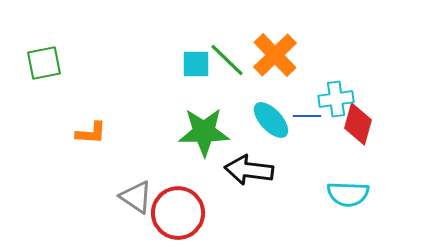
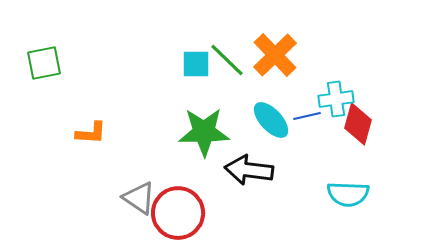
blue line: rotated 12 degrees counterclockwise
gray triangle: moved 3 px right, 1 px down
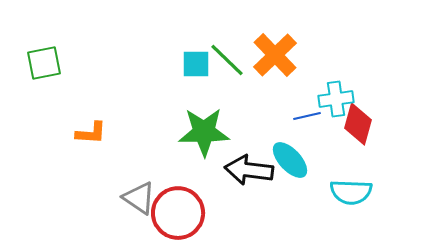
cyan ellipse: moved 19 px right, 40 px down
cyan semicircle: moved 3 px right, 2 px up
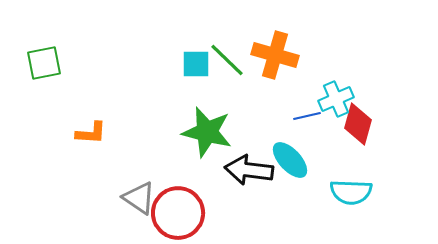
orange cross: rotated 30 degrees counterclockwise
cyan cross: rotated 16 degrees counterclockwise
green star: moved 3 px right; rotated 15 degrees clockwise
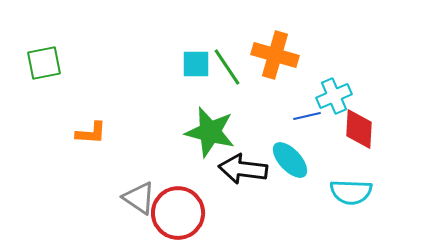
green line: moved 7 px down; rotated 12 degrees clockwise
cyan cross: moved 2 px left, 3 px up
red diamond: moved 1 px right, 5 px down; rotated 12 degrees counterclockwise
green star: moved 3 px right
black arrow: moved 6 px left, 1 px up
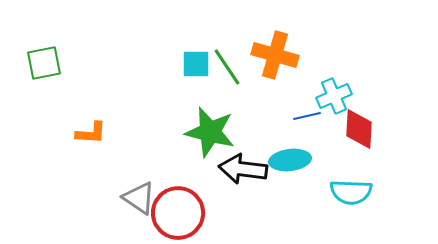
cyan ellipse: rotated 54 degrees counterclockwise
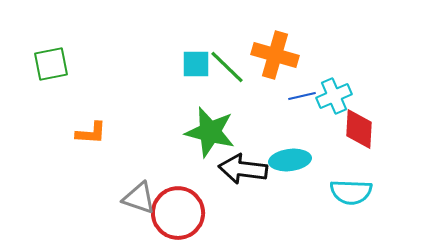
green square: moved 7 px right, 1 px down
green line: rotated 12 degrees counterclockwise
blue line: moved 5 px left, 20 px up
gray triangle: rotated 15 degrees counterclockwise
